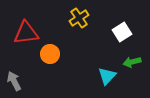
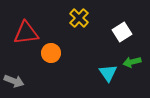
yellow cross: rotated 12 degrees counterclockwise
orange circle: moved 1 px right, 1 px up
cyan triangle: moved 1 px right, 3 px up; rotated 18 degrees counterclockwise
gray arrow: rotated 138 degrees clockwise
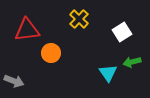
yellow cross: moved 1 px down
red triangle: moved 1 px right, 3 px up
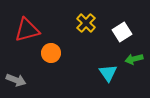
yellow cross: moved 7 px right, 4 px down
red triangle: rotated 8 degrees counterclockwise
green arrow: moved 2 px right, 3 px up
gray arrow: moved 2 px right, 1 px up
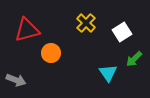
green arrow: rotated 30 degrees counterclockwise
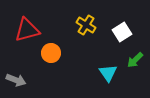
yellow cross: moved 2 px down; rotated 12 degrees counterclockwise
green arrow: moved 1 px right, 1 px down
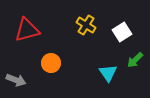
orange circle: moved 10 px down
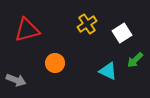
yellow cross: moved 1 px right, 1 px up; rotated 24 degrees clockwise
white square: moved 1 px down
orange circle: moved 4 px right
cyan triangle: moved 2 px up; rotated 30 degrees counterclockwise
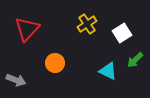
red triangle: moved 1 px up; rotated 32 degrees counterclockwise
